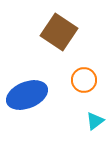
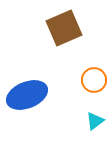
brown square: moved 5 px right, 4 px up; rotated 33 degrees clockwise
orange circle: moved 10 px right
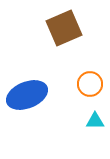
orange circle: moved 4 px left, 4 px down
cyan triangle: rotated 36 degrees clockwise
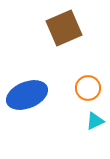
orange circle: moved 2 px left, 4 px down
cyan triangle: rotated 24 degrees counterclockwise
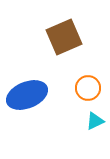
brown square: moved 9 px down
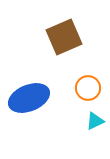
blue ellipse: moved 2 px right, 3 px down
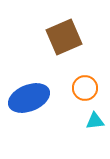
orange circle: moved 3 px left
cyan triangle: rotated 18 degrees clockwise
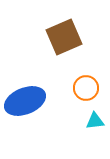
orange circle: moved 1 px right
blue ellipse: moved 4 px left, 3 px down
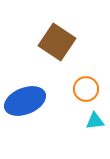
brown square: moved 7 px left, 5 px down; rotated 33 degrees counterclockwise
orange circle: moved 1 px down
